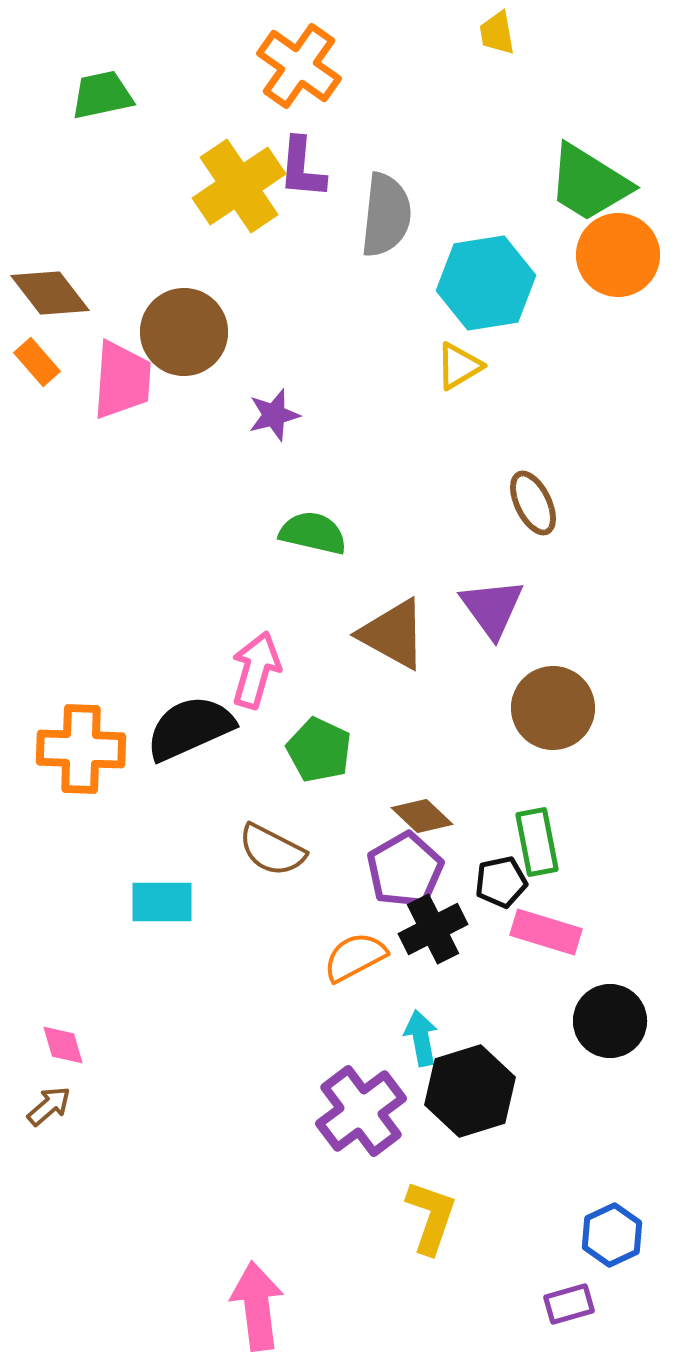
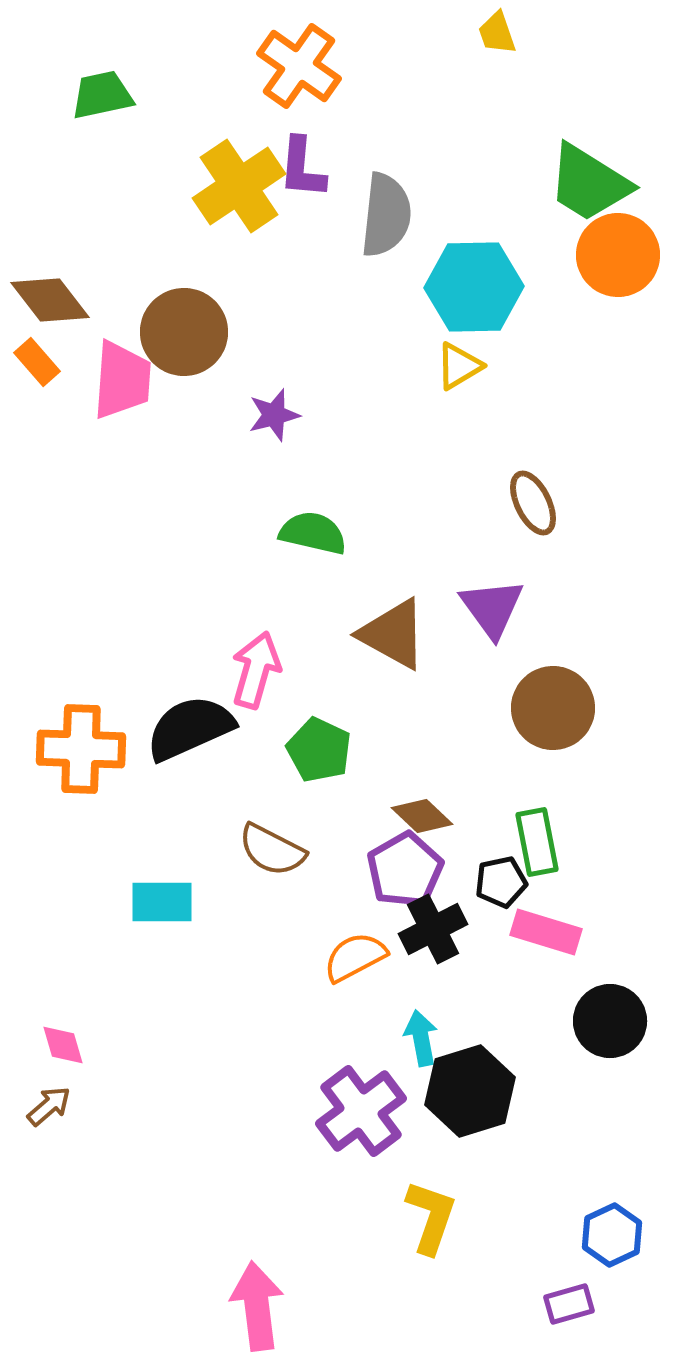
yellow trapezoid at (497, 33): rotated 9 degrees counterclockwise
cyan hexagon at (486, 283): moved 12 px left, 4 px down; rotated 8 degrees clockwise
brown diamond at (50, 293): moved 7 px down
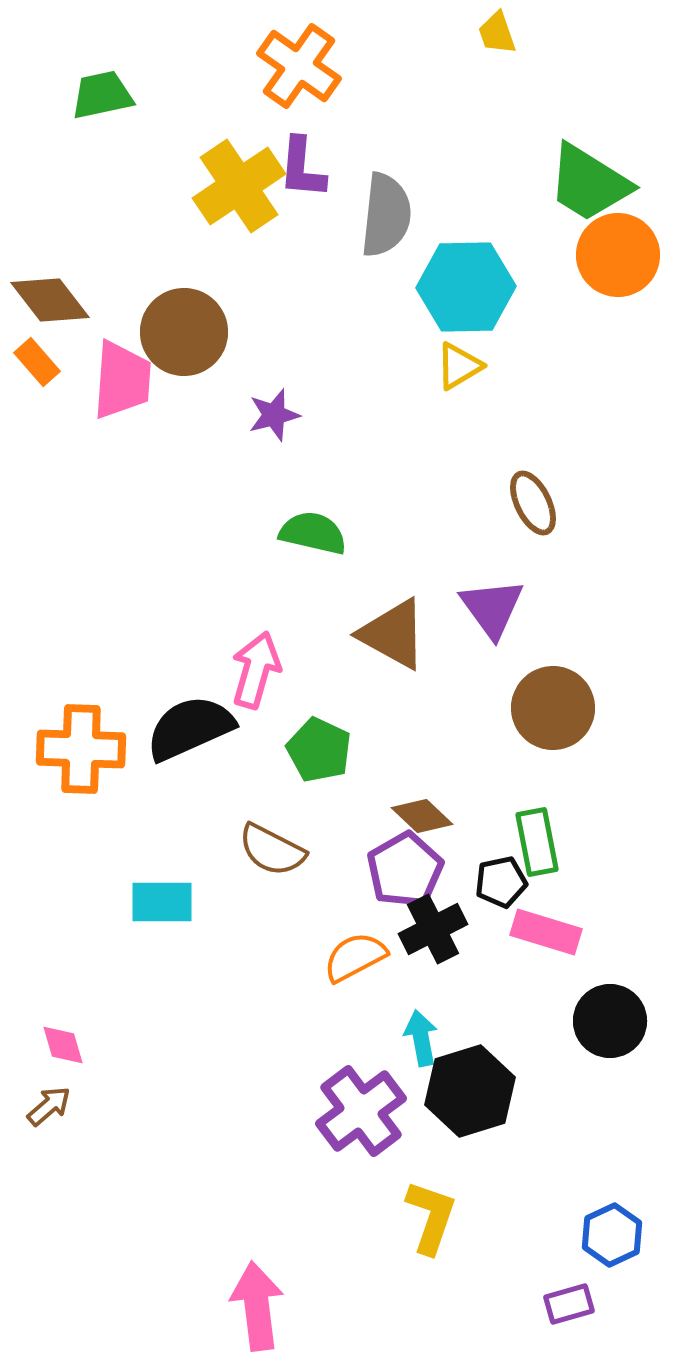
cyan hexagon at (474, 287): moved 8 px left
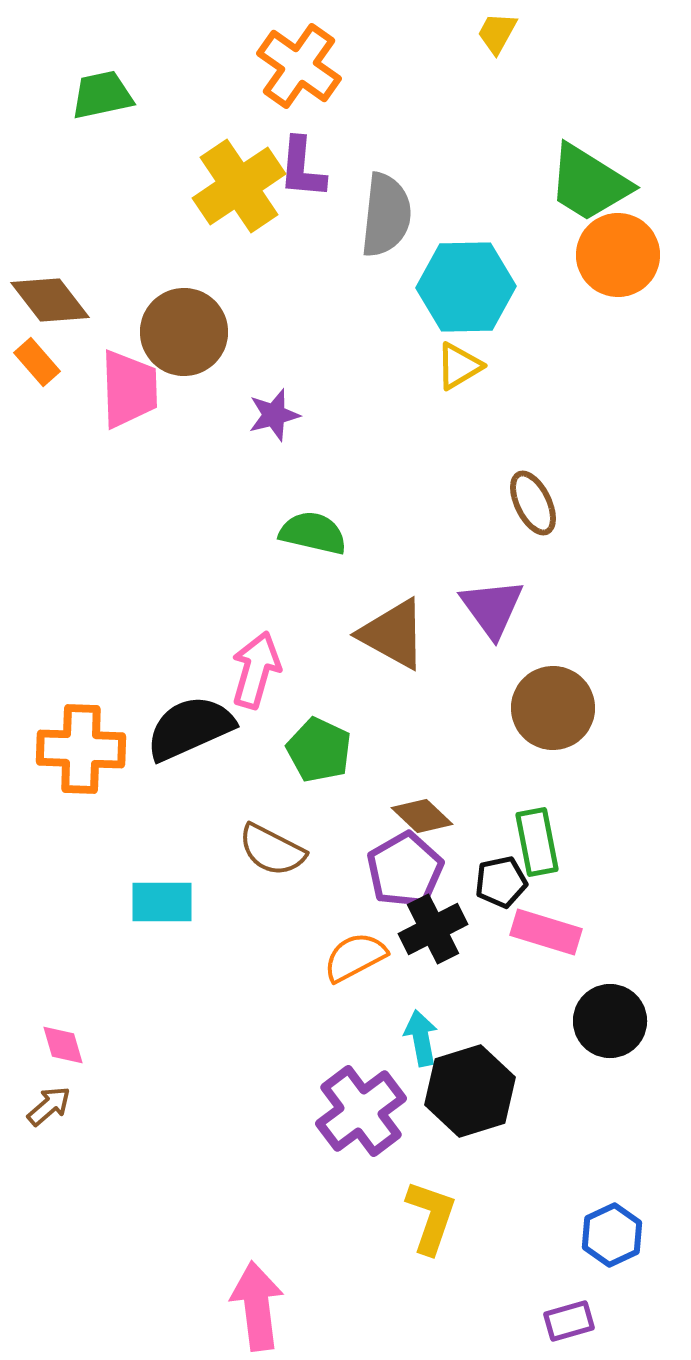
yellow trapezoid at (497, 33): rotated 48 degrees clockwise
pink trapezoid at (122, 380): moved 7 px right, 9 px down; rotated 6 degrees counterclockwise
purple rectangle at (569, 1304): moved 17 px down
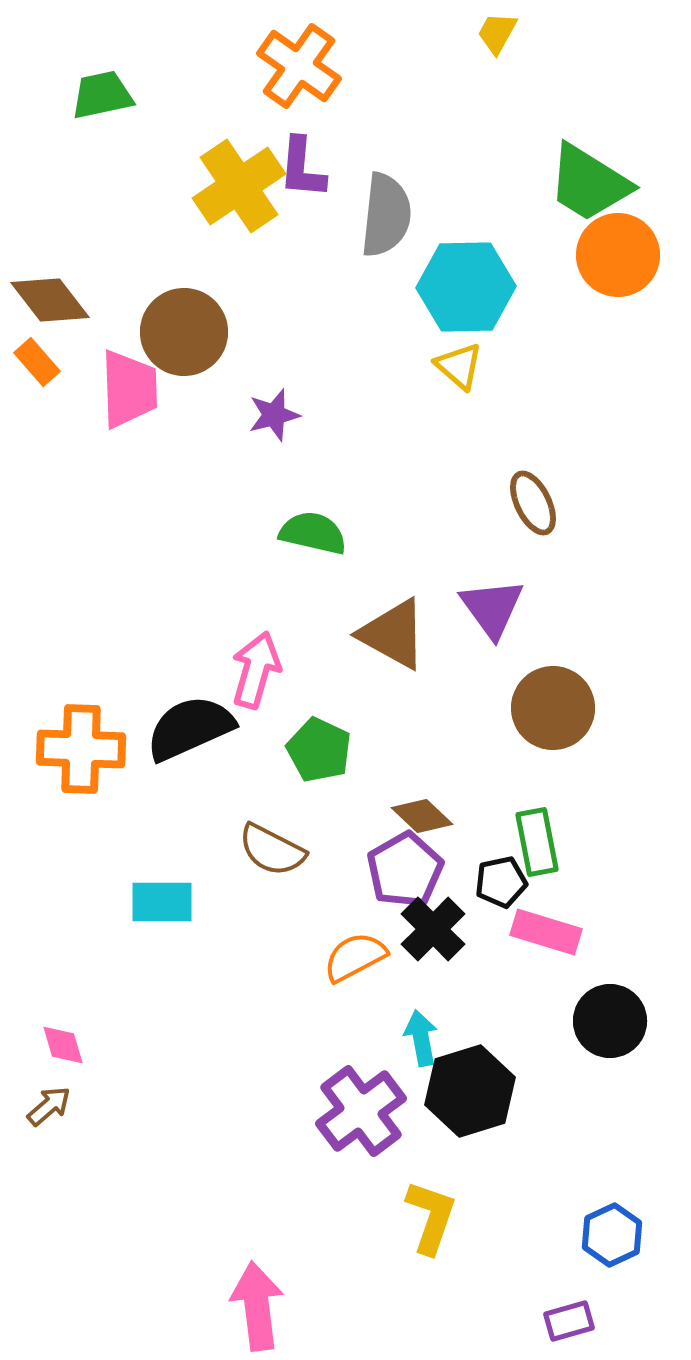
yellow triangle at (459, 366): rotated 48 degrees counterclockwise
black cross at (433, 929): rotated 18 degrees counterclockwise
